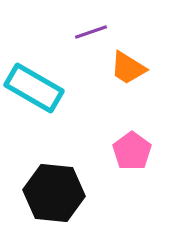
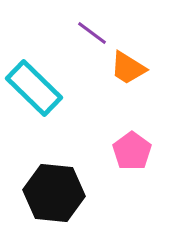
purple line: moved 1 px right, 1 px down; rotated 56 degrees clockwise
cyan rectangle: rotated 14 degrees clockwise
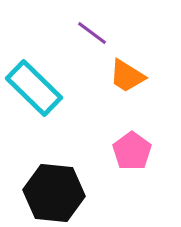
orange trapezoid: moved 1 px left, 8 px down
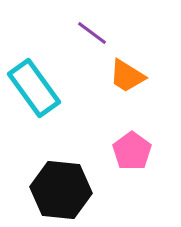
cyan rectangle: rotated 10 degrees clockwise
black hexagon: moved 7 px right, 3 px up
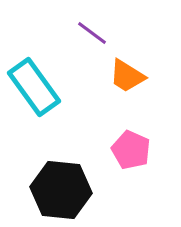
cyan rectangle: moved 1 px up
pink pentagon: moved 1 px left, 1 px up; rotated 12 degrees counterclockwise
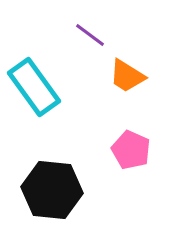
purple line: moved 2 px left, 2 px down
black hexagon: moved 9 px left
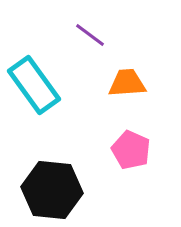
orange trapezoid: moved 7 px down; rotated 144 degrees clockwise
cyan rectangle: moved 2 px up
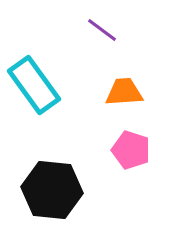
purple line: moved 12 px right, 5 px up
orange trapezoid: moved 3 px left, 9 px down
pink pentagon: rotated 6 degrees counterclockwise
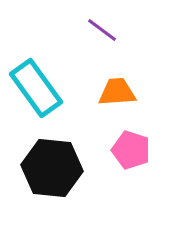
cyan rectangle: moved 2 px right, 3 px down
orange trapezoid: moved 7 px left
black hexagon: moved 22 px up
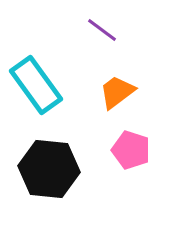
cyan rectangle: moved 3 px up
orange trapezoid: rotated 33 degrees counterclockwise
black hexagon: moved 3 px left, 1 px down
